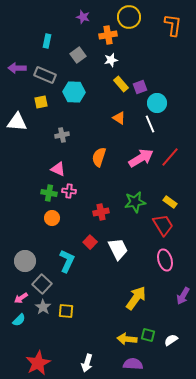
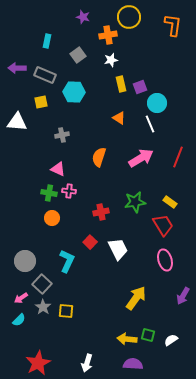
yellow rectangle at (121, 84): rotated 28 degrees clockwise
red line at (170, 157): moved 8 px right; rotated 20 degrees counterclockwise
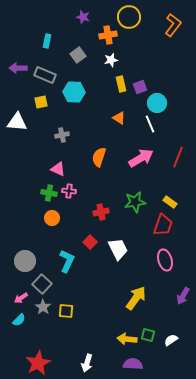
orange L-shape at (173, 25): rotated 30 degrees clockwise
purple arrow at (17, 68): moved 1 px right
red trapezoid at (163, 225): rotated 50 degrees clockwise
